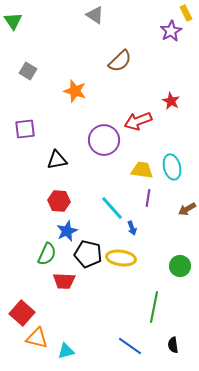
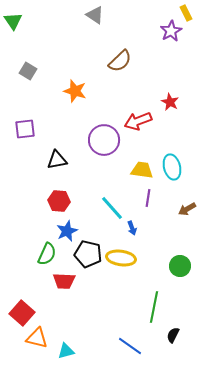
red star: moved 1 px left, 1 px down
black semicircle: moved 10 px up; rotated 35 degrees clockwise
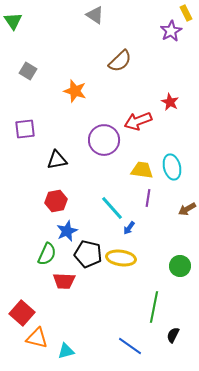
red hexagon: moved 3 px left; rotated 15 degrees counterclockwise
blue arrow: moved 3 px left; rotated 56 degrees clockwise
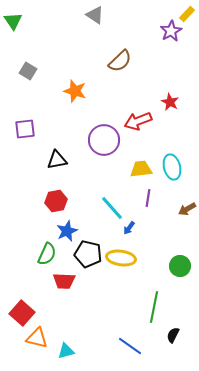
yellow rectangle: moved 1 px right, 1 px down; rotated 70 degrees clockwise
yellow trapezoid: moved 1 px left, 1 px up; rotated 15 degrees counterclockwise
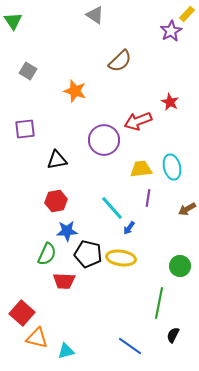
blue star: rotated 20 degrees clockwise
green line: moved 5 px right, 4 px up
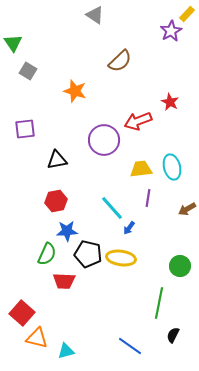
green triangle: moved 22 px down
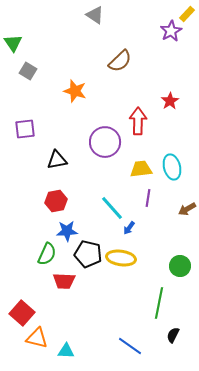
red star: moved 1 px up; rotated 12 degrees clockwise
red arrow: rotated 112 degrees clockwise
purple circle: moved 1 px right, 2 px down
cyan triangle: rotated 18 degrees clockwise
